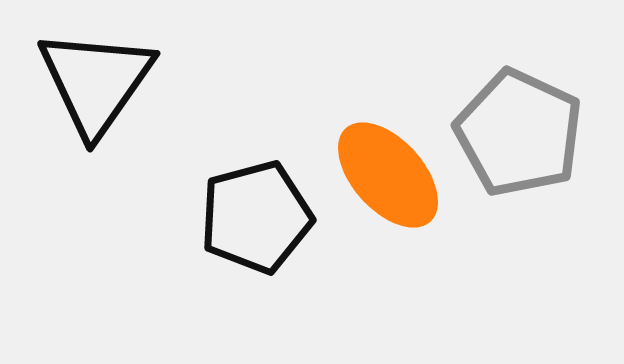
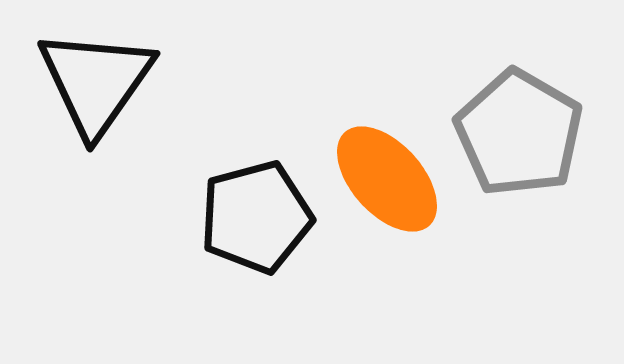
gray pentagon: rotated 5 degrees clockwise
orange ellipse: moved 1 px left, 4 px down
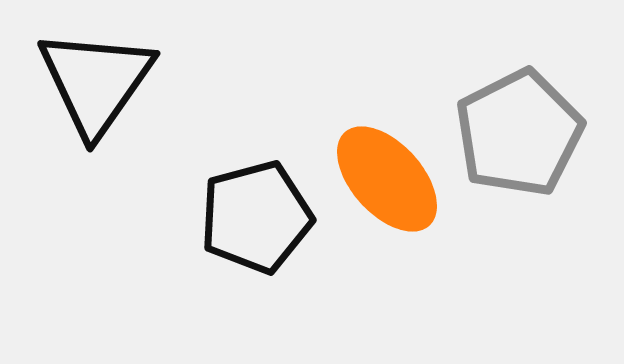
gray pentagon: rotated 15 degrees clockwise
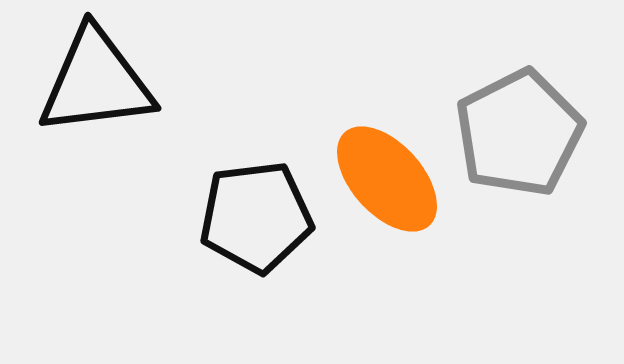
black triangle: rotated 48 degrees clockwise
black pentagon: rotated 8 degrees clockwise
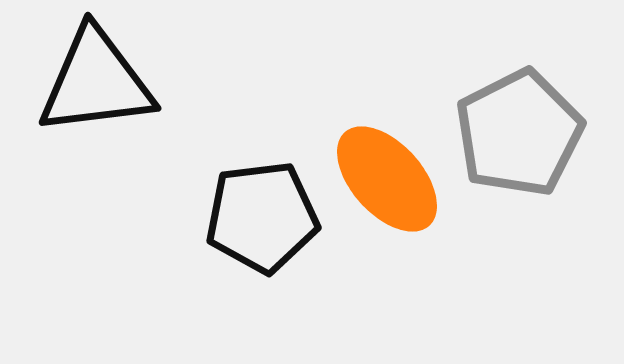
black pentagon: moved 6 px right
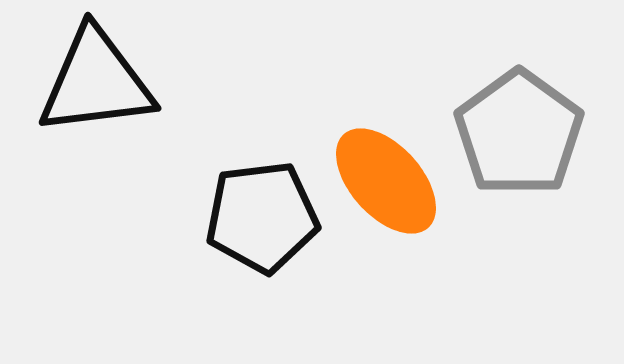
gray pentagon: rotated 9 degrees counterclockwise
orange ellipse: moved 1 px left, 2 px down
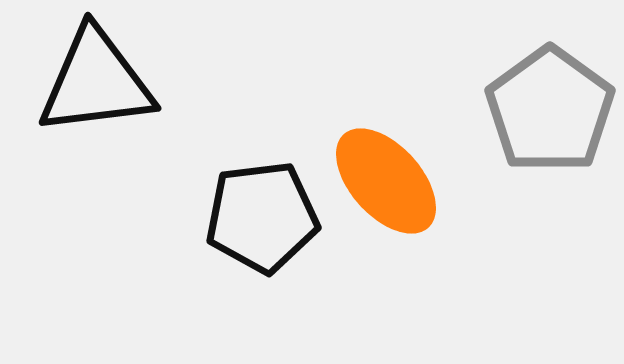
gray pentagon: moved 31 px right, 23 px up
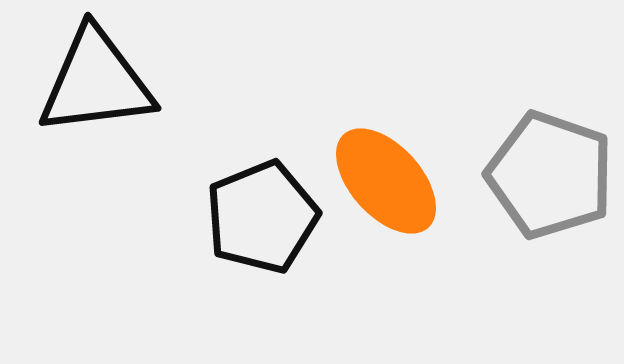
gray pentagon: moved 65 px down; rotated 17 degrees counterclockwise
black pentagon: rotated 15 degrees counterclockwise
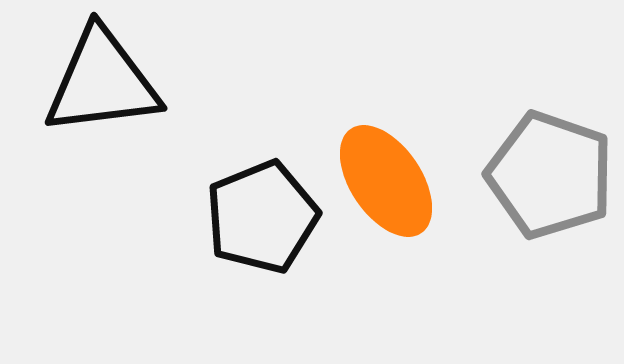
black triangle: moved 6 px right
orange ellipse: rotated 8 degrees clockwise
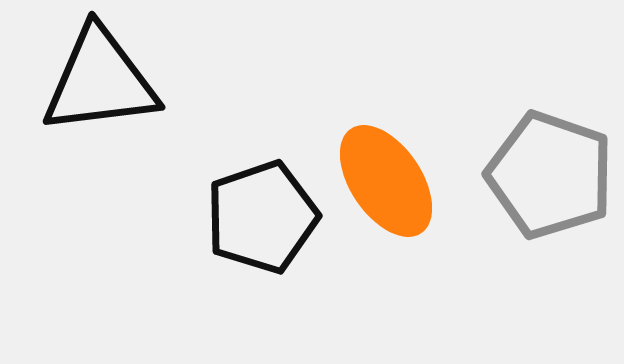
black triangle: moved 2 px left, 1 px up
black pentagon: rotated 3 degrees clockwise
